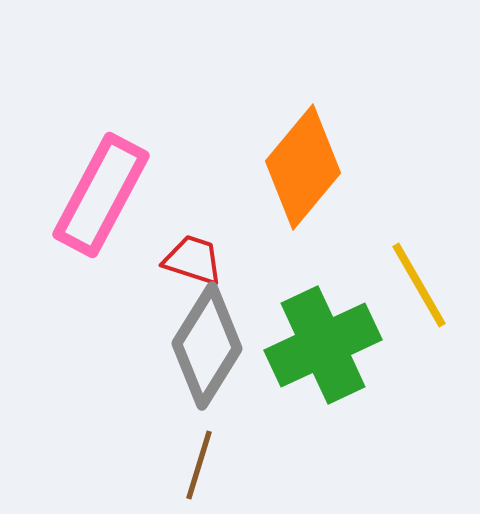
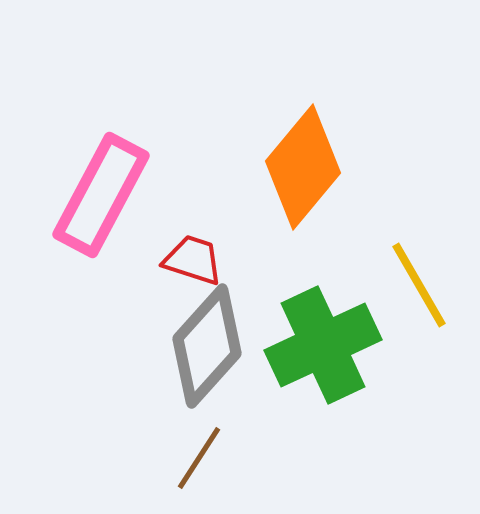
gray diamond: rotated 10 degrees clockwise
brown line: moved 7 px up; rotated 16 degrees clockwise
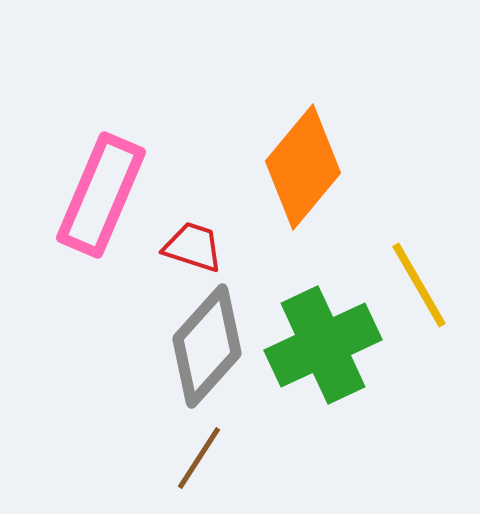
pink rectangle: rotated 5 degrees counterclockwise
red trapezoid: moved 13 px up
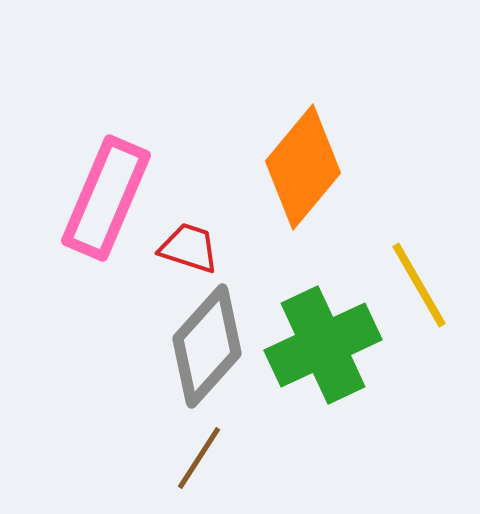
pink rectangle: moved 5 px right, 3 px down
red trapezoid: moved 4 px left, 1 px down
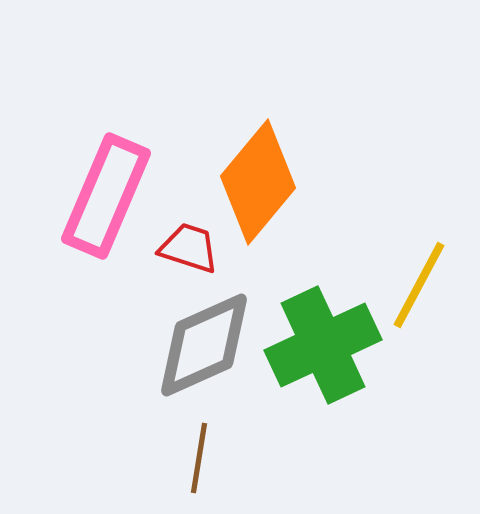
orange diamond: moved 45 px left, 15 px down
pink rectangle: moved 2 px up
yellow line: rotated 58 degrees clockwise
gray diamond: moved 3 px left, 1 px up; rotated 24 degrees clockwise
brown line: rotated 24 degrees counterclockwise
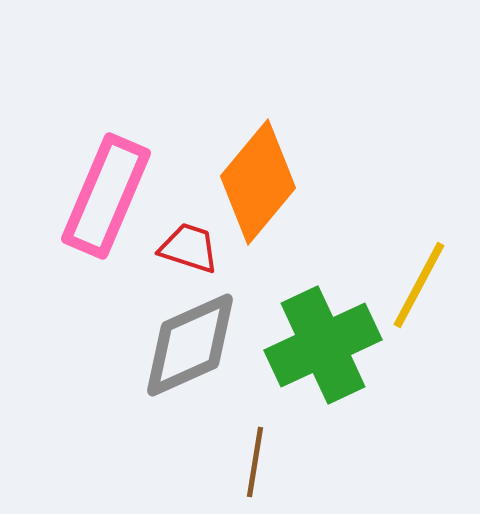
gray diamond: moved 14 px left
brown line: moved 56 px right, 4 px down
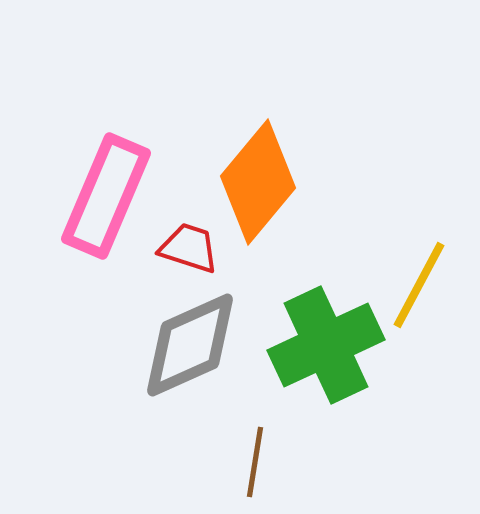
green cross: moved 3 px right
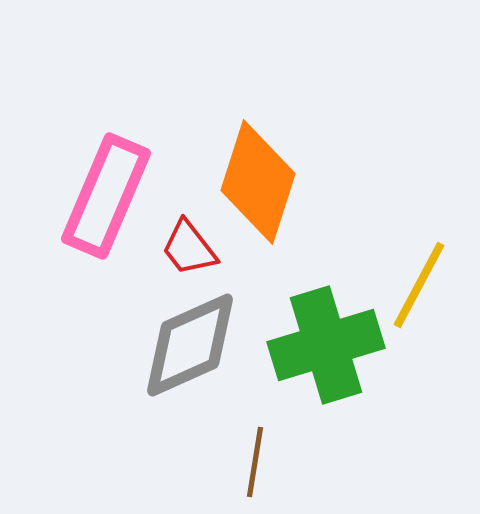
orange diamond: rotated 22 degrees counterclockwise
red trapezoid: rotated 146 degrees counterclockwise
green cross: rotated 8 degrees clockwise
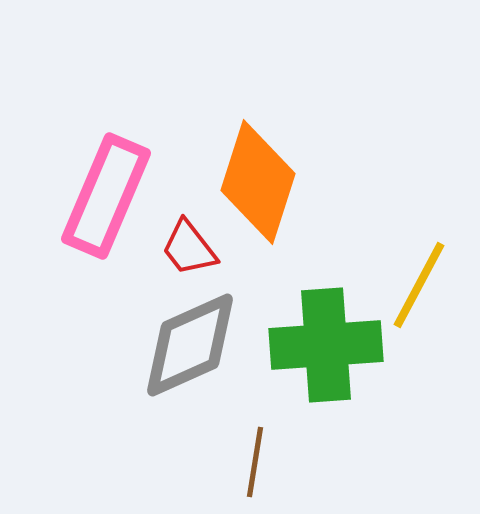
green cross: rotated 13 degrees clockwise
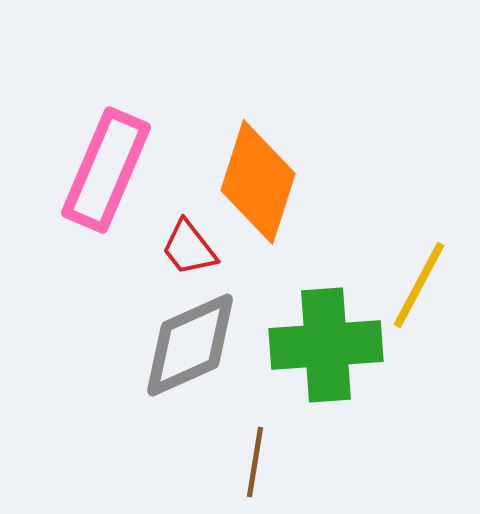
pink rectangle: moved 26 px up
